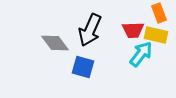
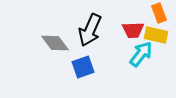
blue square: rotated 35 degrees counterclockwise
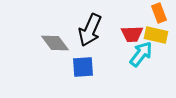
red trapezoid: moved 1 px left, 4 px down
blue square: rotated 15 degrees clockwise
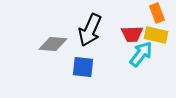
orange rectangle: moved 2 px left
gray diamond: moved 2 px left, 1 px down; rotated 48 degrees counterclockwise
blue square: rotated 10 degrees clockwise
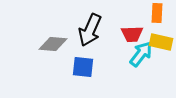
orange rectangle: rotated 24 degrees clockwise
yellow rectangle: moved 5 px right, 7 px down
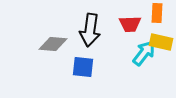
black arrow: rotated 16 degrees counterclockwise
red trapezoid: moved 2 px left, 10 px up
cyan arrow: moved 3 px right, 1 px up
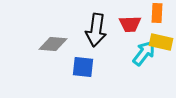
black arrow: moved 6 px right
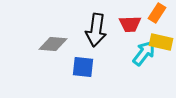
orange rectangle: rotated 30 degrees clockwise
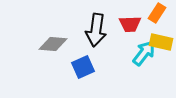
blue square: rotated 30 degrees counterclockwise
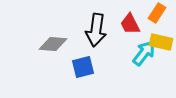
red trapezoid: rotated 65 degrees clockwise
blue square: rotated 10 degrees clockwise
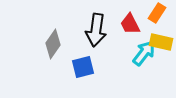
gray diamond: rotated 60 degrees counterclockwise
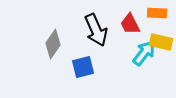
orange rectangle: rotated 60 degrees clockwise
black arrow: rotated 32 degrees counterclockwise
